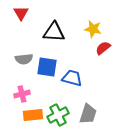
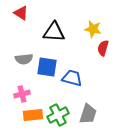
red triangle: rotated 28 degrees counterclockwise
red semicircle: rotated 35 degrees counterclockwise
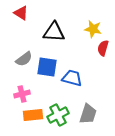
gray semicircle: rotated 30 degrees counterclockwise
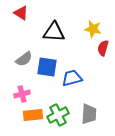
blue trapezoid: rotated 30 degrees counterclockwise
gray trapezoid: moved 1 px right; rotated 15 degrees counterclockwise
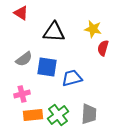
green cross: rotated 10 degrees counterclockwise
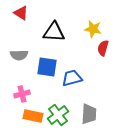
gray semicircle: moved 5 px left, 4 px up; rotated 36 degrees clockwise
orange rectangle: moved 1 px down; rotated 18 degrees clockwise
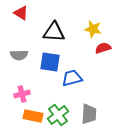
red semicircle: rotated 56 degrees clockwise
blue square: moved 3 px right, 5 px up
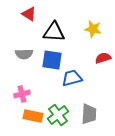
red triangle: moved 8 px right, 1 px down
red semicircle: moved 10 px down
gray semicircle: moved 5 px right, 1 px up
blue square: moved 2 px right, 2 px up
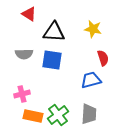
red semicircle: rotated 91 degrees clockwise
blue trapezoid: moved 19 px right, 2 px down
